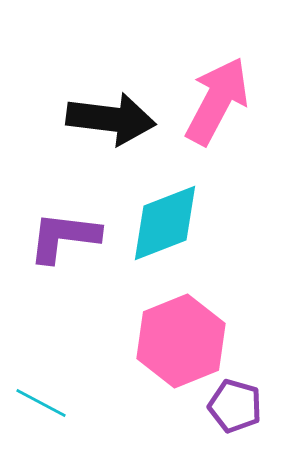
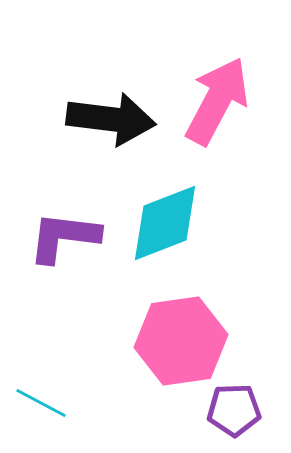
pink hexagon: rotated 14 degrees clockwise
purple pentagon: moved 1 px left, 4 px down; rotated 18 degrees counterclockwise
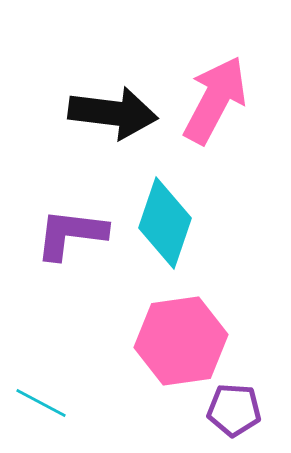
pink arrow: moved 2 px left, 1 px up
black arrow: moved 2 px right, 6 px up
cyan diamond: rotated 50 degrees counterclockwise
purple L-shape: moved 7 px right, 3 px up
purple pentagon: rotated 6 degrees clockwise
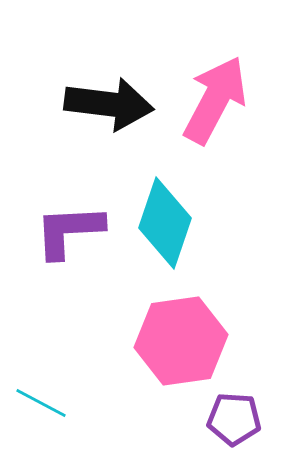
black arrow: moved 4 px left, 9 px up
purple L-shape: moved 2 px left, 3 px up; rotated 10 degrees counterclockwise
purple pentagon: moved 9 px down
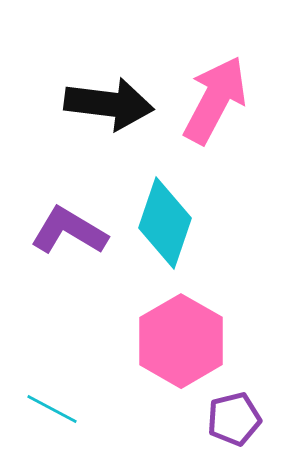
purple L-shape: rotated 34 degrees clockwise
pink hexagon: rotated 22 degrees counterclockwise
cyan line: moved 11 px right, 6 px down
purple pentagon: rotated 18 degrees counterclockwise
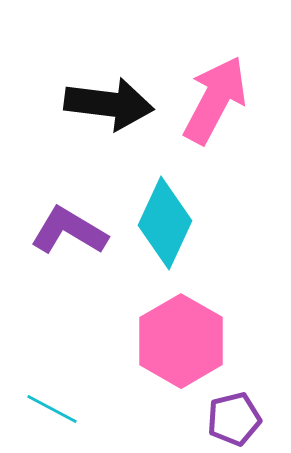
cyan diamond: rotated 6 degrees clockwise
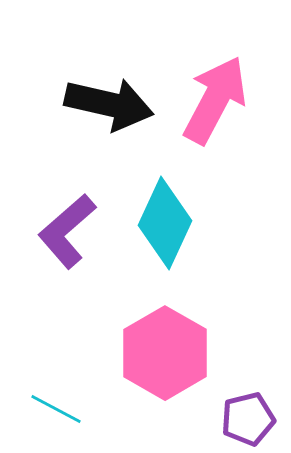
black arrow: rotated 6 degrees clockwise
purple L-shape: moved 2 px left; rotated 72 degrees counterclockwise
pink hexagon: moved 16 px left, 12 px down
cyan line: moved 4 px right
purple pentagon: moved 14 px right
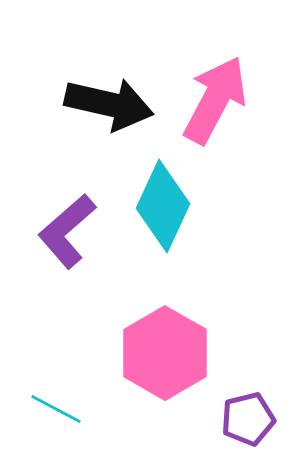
cyan diamond: moved 2 px left, 17 px up
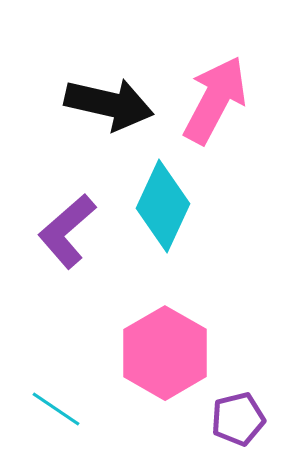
cyan line: rotated 6 degrees clockwise
purple pentagon: moved 10 px left
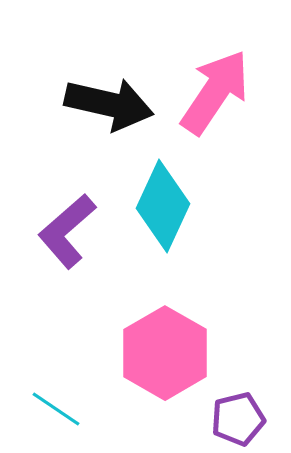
pink arrow: moved 8 px up; rotated 6 degrees clockwise
